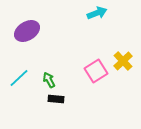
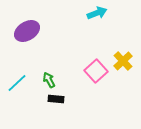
pink square: rotated 10 degrees counterclockwise
cyan line: moved 2 px left, 5 px down
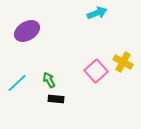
yellow cross: moved 1 px down; rotated 18 degrees counterclockwise
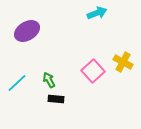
pink square: moved 3 px left
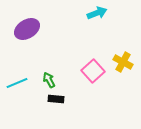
purple ellipse: moved 2 px up
cyan line: rotated 20 degrees clockwise
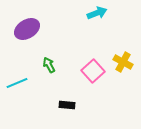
green arrow: moved 15 px up
black rectangle: moved 11 px right, 6 px down
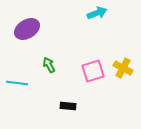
yellow cross: moved 6 px down
pink square: rotated 25 degrees clockwise
cyan line: rotated 30 degrees clockwise
black rectangle: moved 1 px right, 1 px down
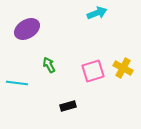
black rectangle: rotated 21 degrees counterclockwise
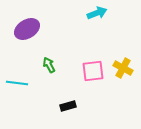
pink square: rotated 10 degrees clockwise
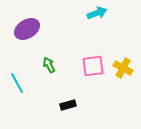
pink square: moved 5 px up
cyan line: rotated 55 degrees clockwise
black rectangle: moved 1 px up
